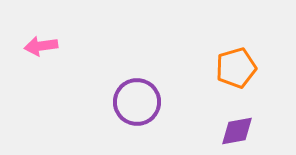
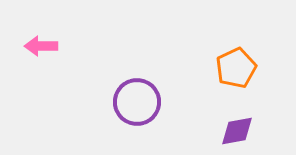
pink arrow: rotated 8 degrees clockwise
orange pentagon: rotated 9 degrees counterclockwise
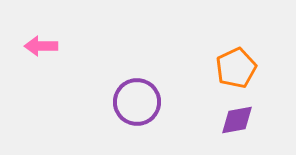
purple diamond: moved 11 px up
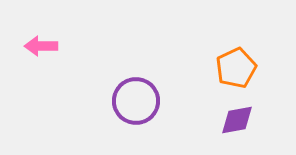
purple circle: moved 1 px left, 1 px up
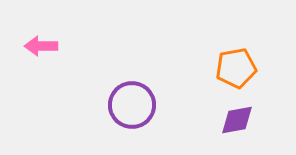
orange pentagon: rotated 15 degrees clockwise
purple circle: moved 4 px left, 4 px down
